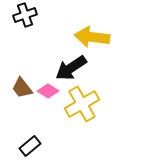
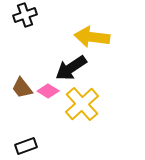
yellow cross: rotated 12 degrees counterclockwise
black rectangle: moved 4 px left; rotated 20 degrees clockwise
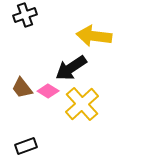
yellow arrow: moved 2 px right, 1 px up
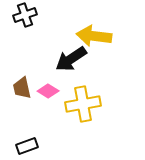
black arrow: moved 9 px up
brown trapezoid: rotated 25 degrees clockwise
yellow cross: moved 1 px right; rotated 32 degrees clockwise
black rectangle: moved 1 px right
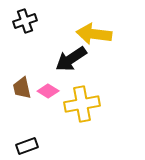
black cross: moved 6 px down
yellow arrow: moved 2 px up
yellow cross: moved 1 px left
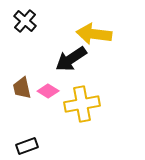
black cross: rotated 30 degrees counterclockwise
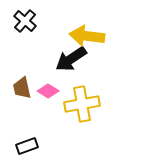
yellow arrow: moved 7 px left, 2 px down
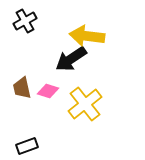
black cross: rotated 20 degrees clockwise
pink diamond: rotated 15 degrees counterclockwise
yellow cross: moved 3 px right; rotated 28 degrees counterclockwise
